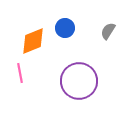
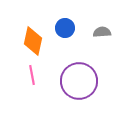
gray semicircle: moved 6 px left, 1 px down; rotated 54 degrees clockwise
orange diamond: rotated 56 degrees counterclockwise
pink line: moved 12 px right, 2 px down
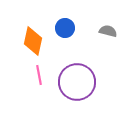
gray semicircle: moved 6 px right, 1 px up; rotated 18 degrees clockwise
pink line: moved 7 px right
purple circle: moved 2 px left, 1 px down
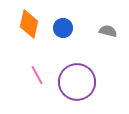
blue circle: moved 2 px left
orange diamond: moved 4 px left, 17 px up
pink line: moved 2 px left; rotated 18 degrees counterclockwise
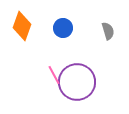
orange diamond: moved 7 px left, 2 px down; rotated 8 degrees clockwise
gray semicircle: rotated 60 degrees clockwise
pink line: moved 17 px right
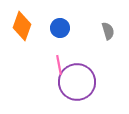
blue circle: moved 3 px left
pink line: moved 5 px right, 10 px up; rotated 18 degrees clockwise
